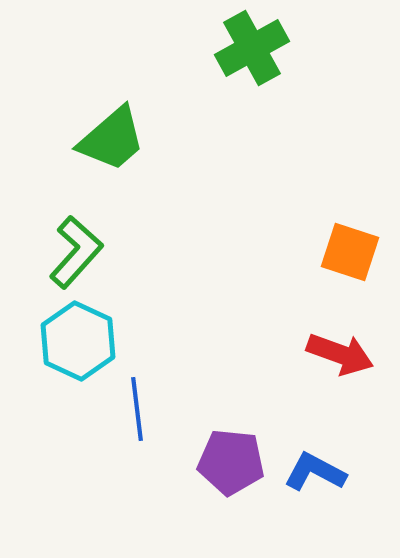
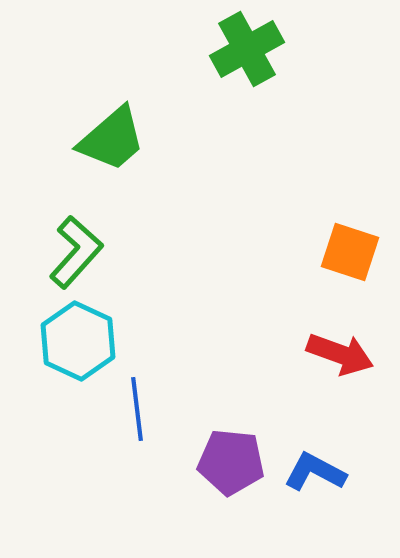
green cross: moved 5 px left, 1 px down
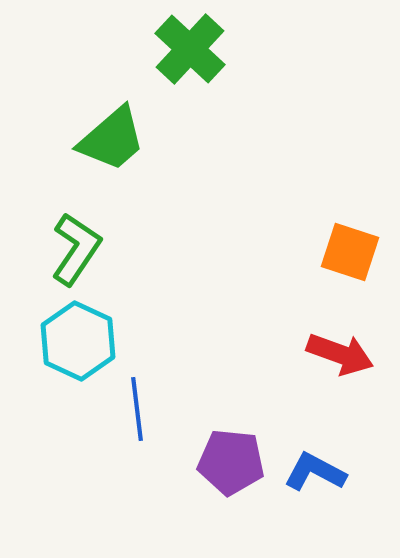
green cross: moved 57 px left; rotated 18 degrees counterclockwise
green L-shape: moved 3 px up; rotated 8 degrees counterclockwise
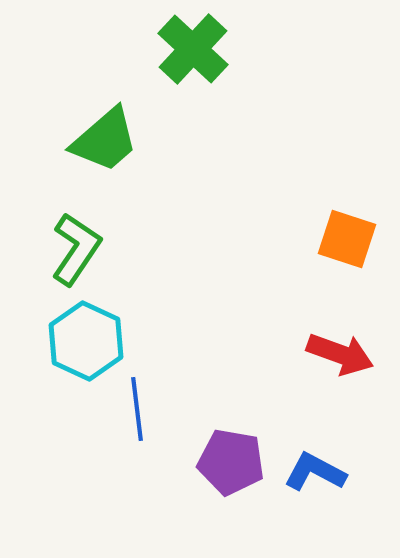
green cross: moved 3 px right
green trapezoid: moved 7 px left, 1 px down
orange square: moved 3 px left, 13 px up
cyan hexagon: moved 8 px right
purple pentagon: rotated 4 degrees clockwise
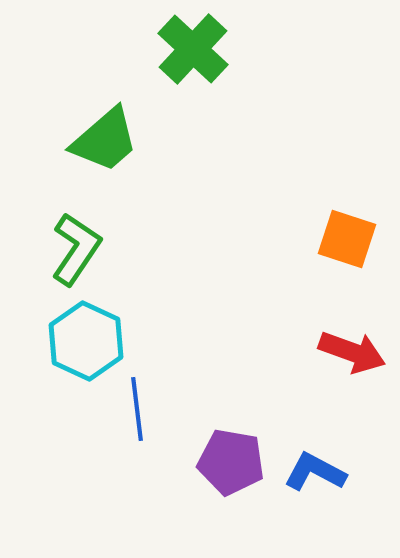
red arrow: moved 12 px right, 2 px up
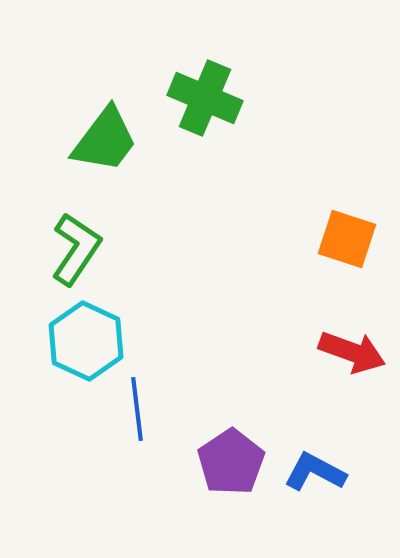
green cross: moved 12 px right, 49 px down; rotated 20 degrees counterclockwise
green trapezoid: rotated 12 degrees counterclockwise
purple pentagon: rotated 28 degrees clockwise
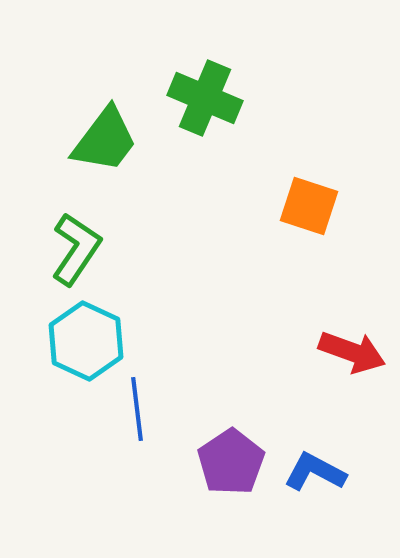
orange square: moved 38 px left, 33 px up
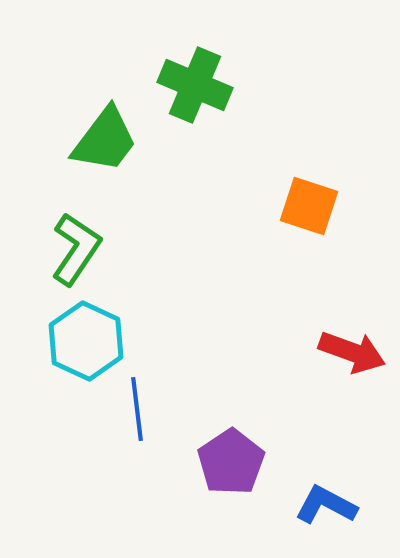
green cross: moved 10 px left, 13 px up
blue L-shape: moved 11 px right, 33 px down
